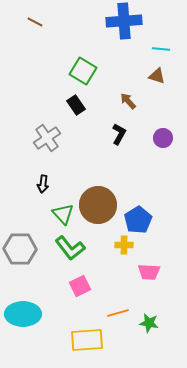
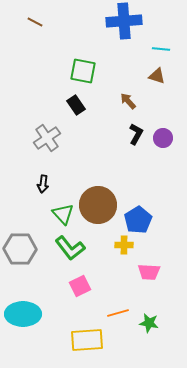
green square: rotated 20 degrees counterclockwise
black L-shape: moved 17 px right
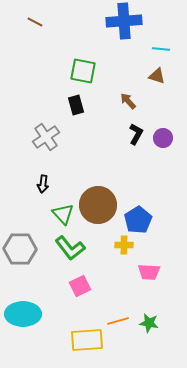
black rectangle: rotated 18 degrees clockwise
gray cross: moved 1 px left, 1 px up
orange line: moved 8 px down
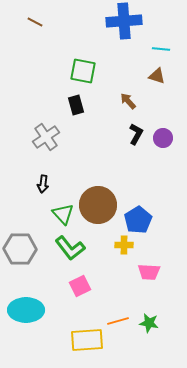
cyan ellipse: moved 3 px right, 4 px up
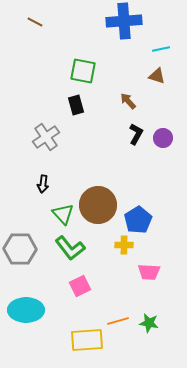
cyan line: rotated 18 degrees counterclockwise
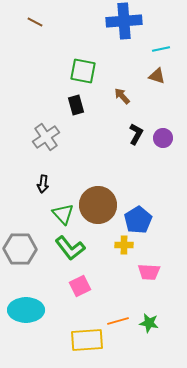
brown arrow: moved 6 px left, 5 px up
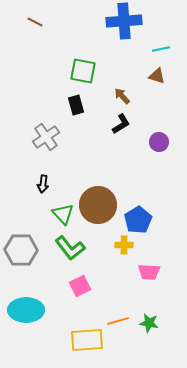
black L-shape: moved 15 px left, 10 px up; rotated 30 degrees clockwise
purple circle: moved 4 px left, 4 px down
gray hexagon: moved 1 px right, 1 px down
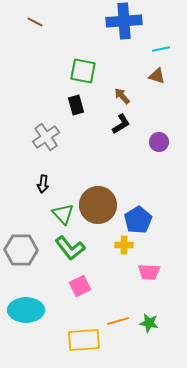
yellow rectangle: moved 3 px left
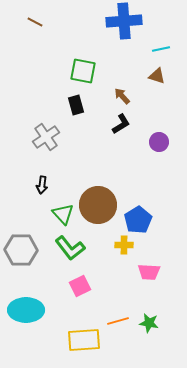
black arrow: moved 1 px left, 1 px down
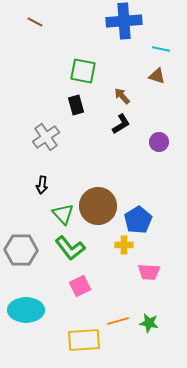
cyan line: rotated 24 degrees clockwise
brown circle: moved 1 px down
